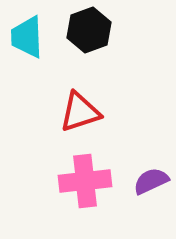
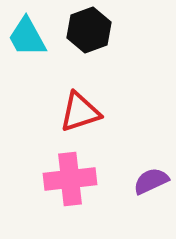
cyan trapezoid: rotated 27 degrees counterclockwise
pink cross: moved 15 px left, 2 px up
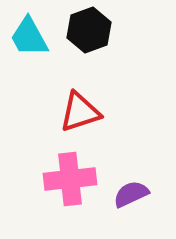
cyan trapezoid: moved 2 px right
purple semicircle: moved 20 px left, 13 px down
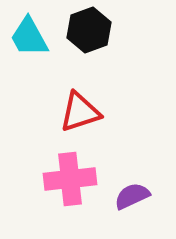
purple semicircle: moved 1 px right, 2 px down
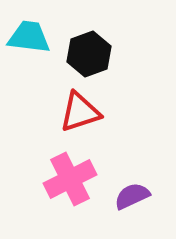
black hexagon: moved 24 px down
cyan trapezoid: rotated 126 degrees clockwise
pink cross: rotated 21 degrees counterclockwise
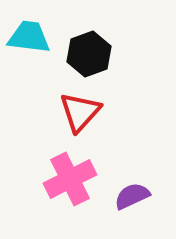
red triangle: rotated 30 degrees counterclockwise
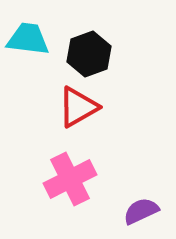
cyan trapezoid: moved 1 px left, 2 px down
red triangle: moved 2 px left, 5 px up; rotated 18 degrees clockwise
purple semicircle: moved 9 px right, 15 px down
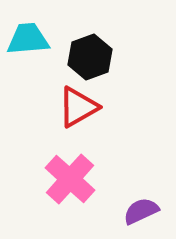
cyan trapezoid: rotated 12 degrees counterclockwise
black hexagon: moved 1 px right, 3 px down
pink cross: rotated 21 degrees counterclockwise
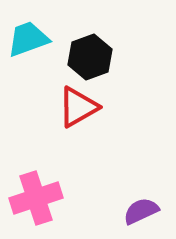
cyan trapezoid: rotated 15 degrees counterclockwise
pink cross: moved 34 px left, 19 px down; rotated 30 degrees clockwise
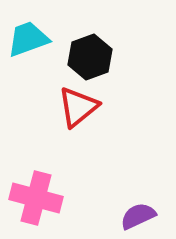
red triangle: rotated 9 degrees counterclockwise
pink cross: rotated 33 degrees clockwise
purple semicircle: moved 3 px left, 5 px down
